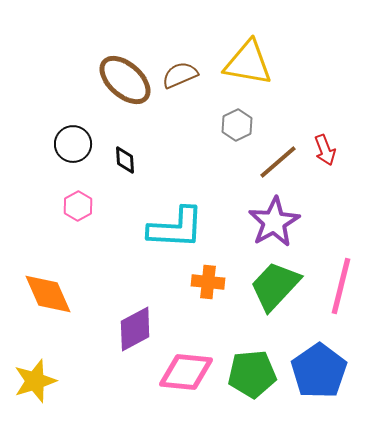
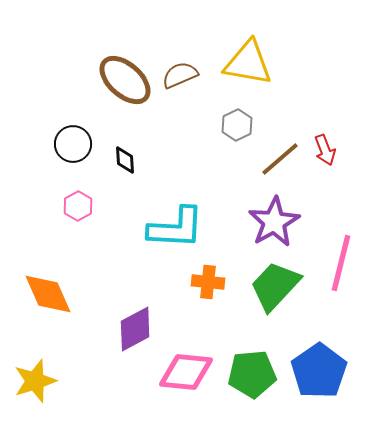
brown line: moved 2 px right, 3 px up
pink line: moved 23 px up
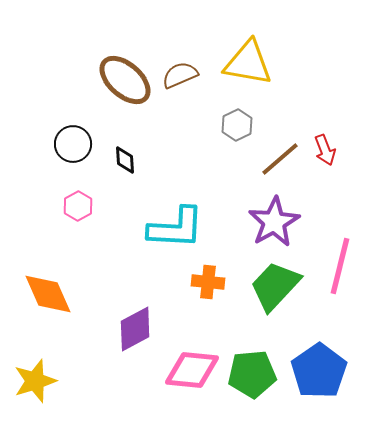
pink line: moved 1 px left, 3 px down
pink diamond: moved 6 px right, 2 px up
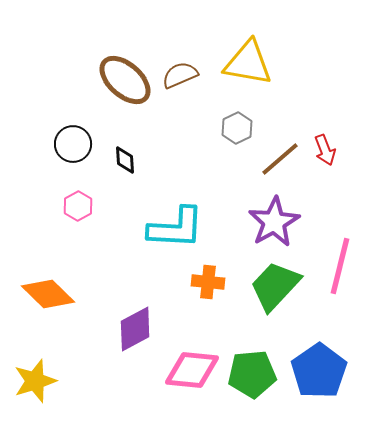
gray hexagon: moved 3 px down
orange diamond: rotated 22 degrees counterclockwise
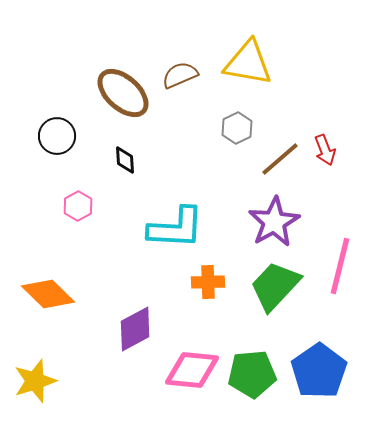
brown ellipse: moved 2 px left, 13 px down
black circle: moved 16 px left, 8 px up
orange cross: rotated 8 degrees counterclockwise
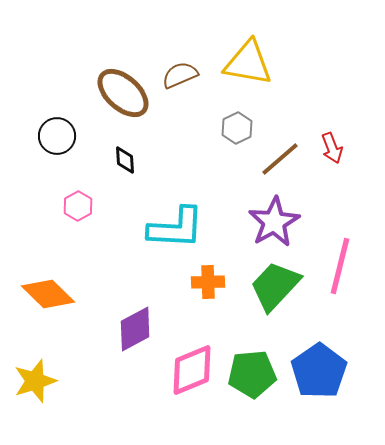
red arrow: moved 7 px right, 2 px up
pink diamond: rotated 28 degrees counterclockwise
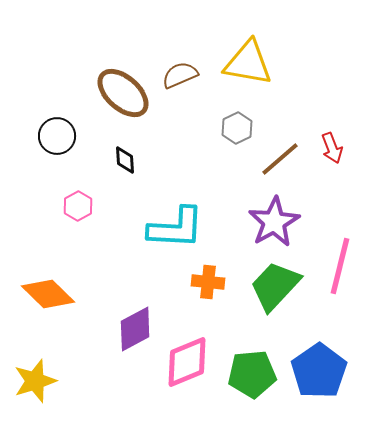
orange cross: rotated 8 degrees clockwise
pink diamond: moved 5 px left, 8 px up
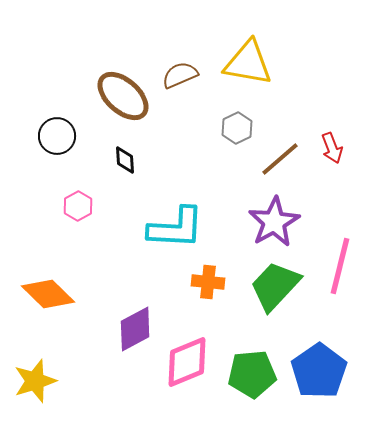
brown ellipse: moved 3 px down
